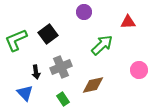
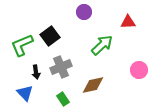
black square: moved 2 px right, 2 px down
green L-shape: moved 6 px right, 5 px down
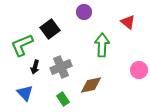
red triangle: rotated 42 degrees clockwise
black square: moved 7 px up
green arrow: rotated 45 degrees counterclockwise
black arrow: moved 1 px left, 5 px up; rotated 24 degrees clockwise
brown diamond: moved 2 px left
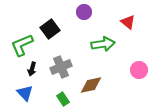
green arrow: moved 1 px right, 1 px up; rotated 80 degrees clockwise
black arrow: moved 3 px left, 2 px down
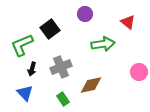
purple circle: moved 1 px right, 2 px down
pink circle: moved 2 px down
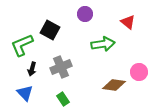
black square: moved 1 px down; rotated 24 degrees counterclockwise
brown diamond: moved 23 px right; rotated 20 degrees clockwise
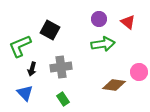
purple circle: moved 14 px right, 5 px down
green L-shape: moved 2 px left, 1 px down
gray cross: rotated 15 degrees clockwise
